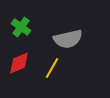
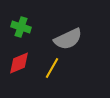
green cross: rotated 18 degrees counterclockwise
gray semicircle: rotated 12 degrees counterclockwise
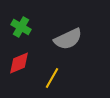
green cross: rotated 12 degrees clockwise
yellow line: moved 10 px down
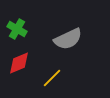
green cross: moved 4 px left, 2 px down
yellow line: rotated 15 degrees clockwise
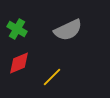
gray semicircle: moved 9 px up
yellow line: moved 1 px up
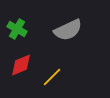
red diamond: moved 2 px right, 2 px down
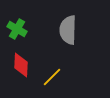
gray semicircle: rotated 116 degrees clockwise
red diamond: rotated 65 degrees counterclockwise
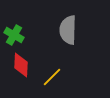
green cross: moved 3 px left, 6 px down
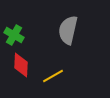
gray semicircle: rotated 12 degrees clockwise
yellow line: moved 1 px right, 1 px up; rotated 15 degrees clockwise
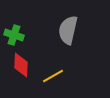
green cross: rotated 12 degrees counterclockwise
